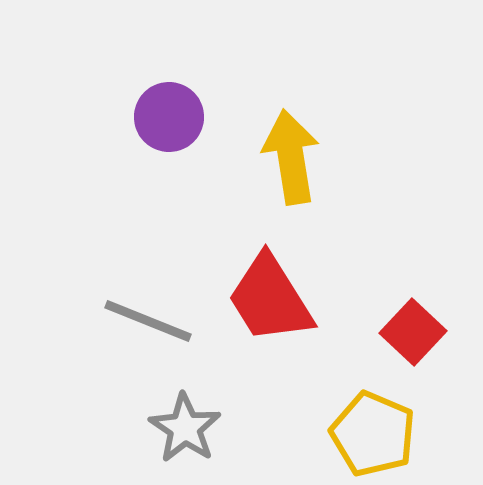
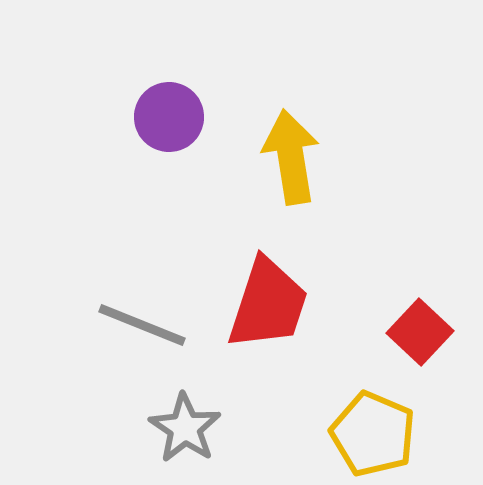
red trapezoid: moved 2 px left, 5 px down; rotated 130 degrees counterclockwise
gray line: moved 6 px left, 4 px down
red square: moved 7 px right
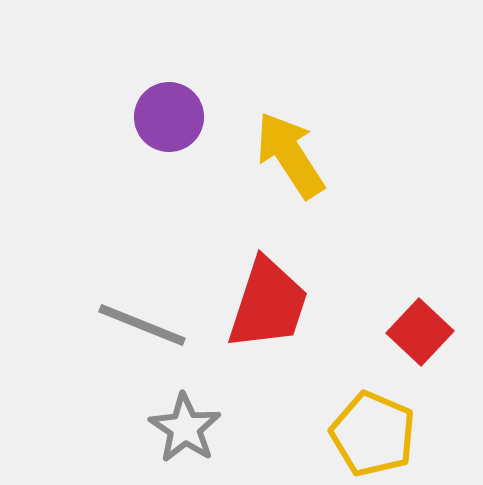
yellow arrow: moved 1 px left, 2 px up; rotated 24 degrees counterclockwise
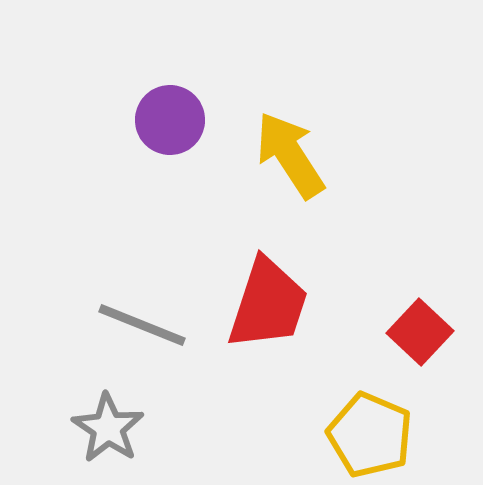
purple circle: moved 1 px right, 3 px down
gray star: moved 77 px left
yellow pentagon: moved 3 px left, 1 px down
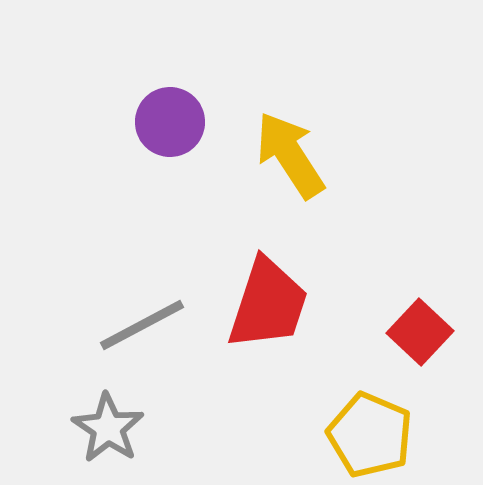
purple circle: moved 2 px down
gray line: rotated 50 degrees counterclockwise
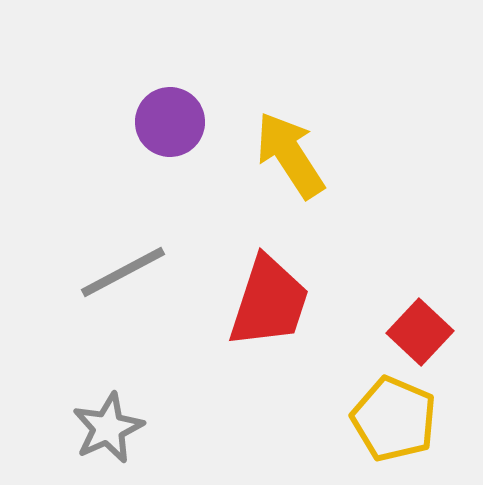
red trapezoid: moved 1 px right, 2 px up
gray line: moved 19 px left, 53 px up
gray star: rotated 14 degrees clockwise
yellow pentagon: moved 24 px right, 16 px up
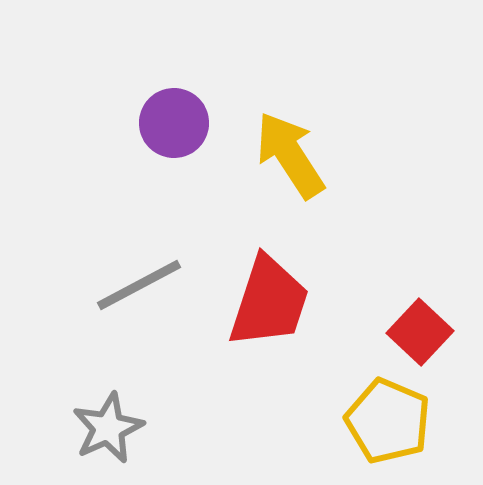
purple circle: moved 4 px right, 1 px down
gray line: moved 16 px right, 13 px down
yellow pentagon: moved 6 px left, 2 px down
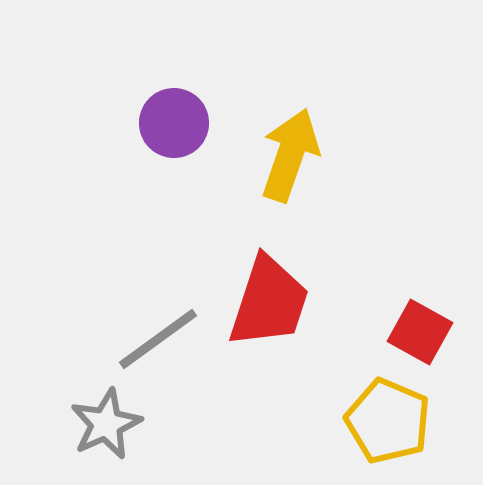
yellow arrow: rotated 52 degrees clockwise
gray line: moved 19 px right, 54 px down; rotated 8 degrees counterclockwise
red square: rotated 14 degrees counterclockwise
gray star: moved 2 px left, 4 px up
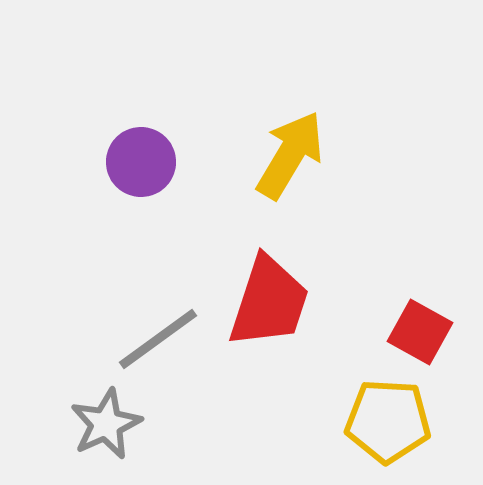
purple circle: moved 33 px left, 39 px down
yellow arrow: rotated 12 degrees clockwise
yellow pentagon: rotated 20 degrees counterclockwise
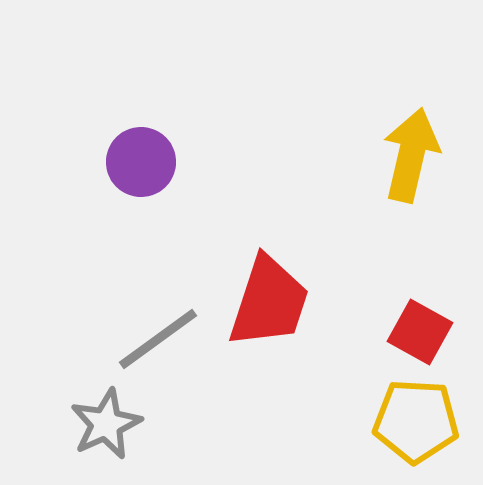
yellow arrow: moved 121 px right; rotated 18 degrees counterclockwise
yellow pentagon: moved 28 px right
